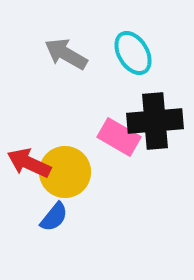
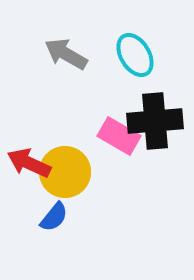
cyan ellipse: moved 2 px right, 2 px down
pink rectangle: moved 1 px up
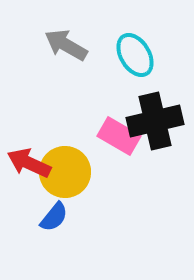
gray arrow: moved 9 px up
black cross: rotated 8 degrees counterclockwise
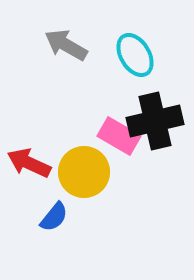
yellow circle: moved 19 px right
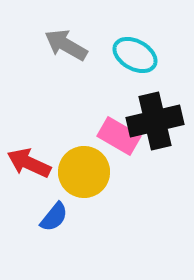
cyan ellipse: rotated 30 degrees counterclockwise
